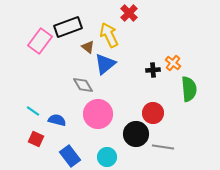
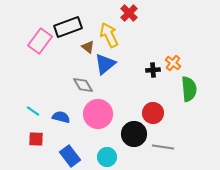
blue semicircle: moved 4 px right, 3 px up
black circle: moved 2 px left
red square: rotated 21 degrees counterclockwise
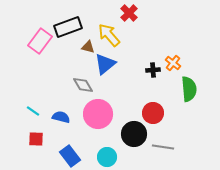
yellow arrow: rotated 15 degrees counterclockwise
brown triangle: rotated 24 degrees counterclockwise
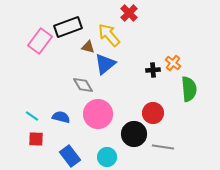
cyan line: moved 1 px left, 5 px down
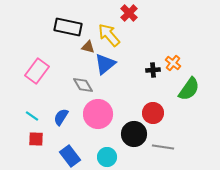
black rectangle: rotated 32 degrees clockwise
pink rectangle: moved 3 px left, 30 px down
green semicircle: rotated 40 degrees clockwise
blue semicircle: rotated 72 degrees counterclockwise
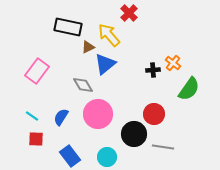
brown triangle: rotated 40 degrees counterclockwise
red circle: moved 1 px right, 1 px down
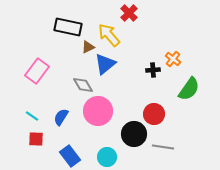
orange cross: moved 4 px up
pink circle: moved 3 px up
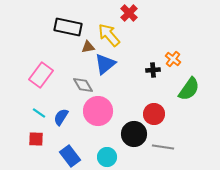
brown triangle: rotated 16 degrees clockwise
pink rectangle: moved 4 px right, 4 px down
cyan line: moved 7 px right, 3 px up
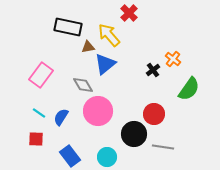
black cross: rotated 32 degrees counterclockwise
